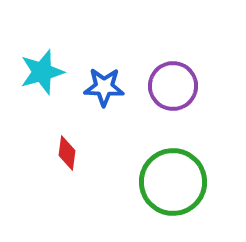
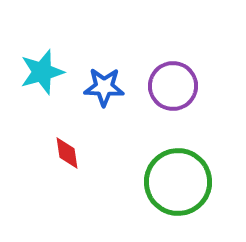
red diamond: rotated 16 degrees counterclockwise
green circle: moved 5 px right
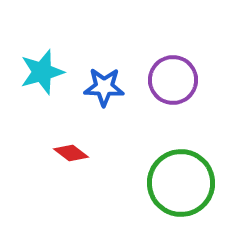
purple circle: moved 6 px up
red diamond: moved 4 px right; rotated 44 degrees counterclockwise
green circle: moved 3 px right, 1 px down
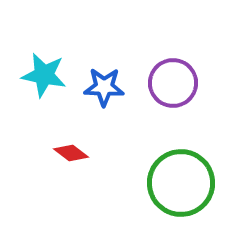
cyan star: moved 2 px right, 3 px down; rotated 27 degrees clockwise
purple circle: moved 3 px down
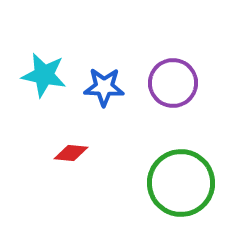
red diamond: rotated 32 degrees counterclockwise
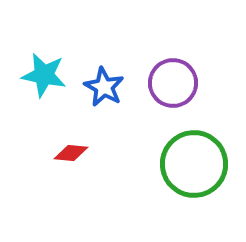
blue star: rotated 27 degrees clockwise
green circle: moved 13 px right, 19 px up
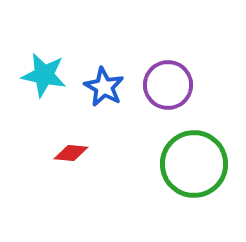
purple circle: moved 5 px left, 2 px down
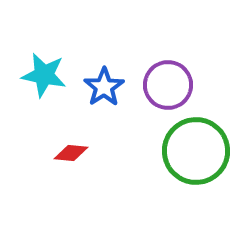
blue star: rotated 9 degrees clockwise
green circle: moved 2 px right, 13 px up
